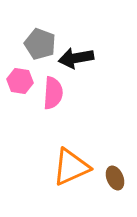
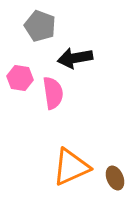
gray pentagon: moved 18 px up
black arrow: moved 1 px left
pink hexagon: moved 3 px up
pink semicircle: rotated 12 degrees counterclockwise
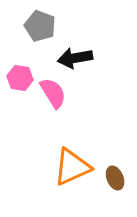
pink semicircle: rotated 24 degrees counterclockwise
orange triangle: moved 1 px right
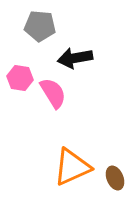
gray pentagon: rotated 16 degrees counterclockwise
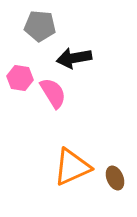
black arrow: moved 1 px left
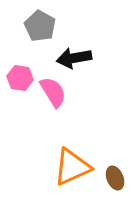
gray pentagon: rotated 24 degrees clockwise
pink semicircle: moved 1 px up
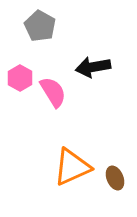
black arrow: moved 19 px right, 9 px down
pink hexagon: rotated 20 degrees clockwise
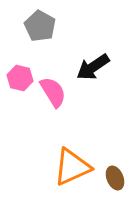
black arrow: rotated 24 degrees counterclockwise
pink hexagon: rotated 15 degrees counterclockwise
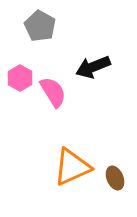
black arrow: rotated 12 degrees clockwise
pink hexagon: rotated 15 degrees clockwise
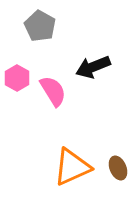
pink hexagon: moved 3 px left
pink semicircle: moved 1 px up
brown ellipse: moved 3 px right, 10 px up
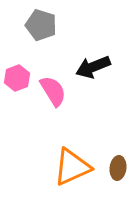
gray pentagon: moved 1 px right, 1 px up; rotated 12 degrees counterclockwise
pink hexagon: rotated 10 degrees clockwise
brown ellipse: rotated 30 degrees clockwise
